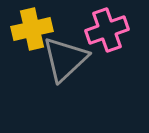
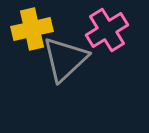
pink cross: rotated 12 degrees counterclockwise
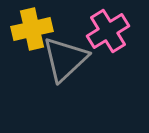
pink cross: moved 1 px right, 1 px down
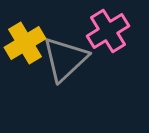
yellow cross: moved 7 px left, 14 px down; rotated 18 degrees counterclockwise
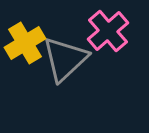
pink cross: rotated 9 degrees counterclockwise
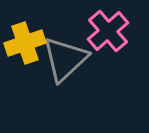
yellow cross: rotated 12 degrees clockwise
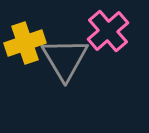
gray triangle: rotated 18 degrees counterclockwise
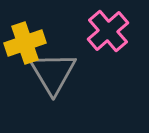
gray triangle: moved 12 px left, 14 px down
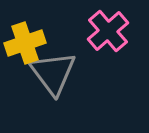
gray triangle: rotated 6 degrees counterclockwise
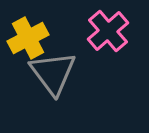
yellow cross: moved 3 px right, 5 px up; rotated 9 degrees counterclockwise
